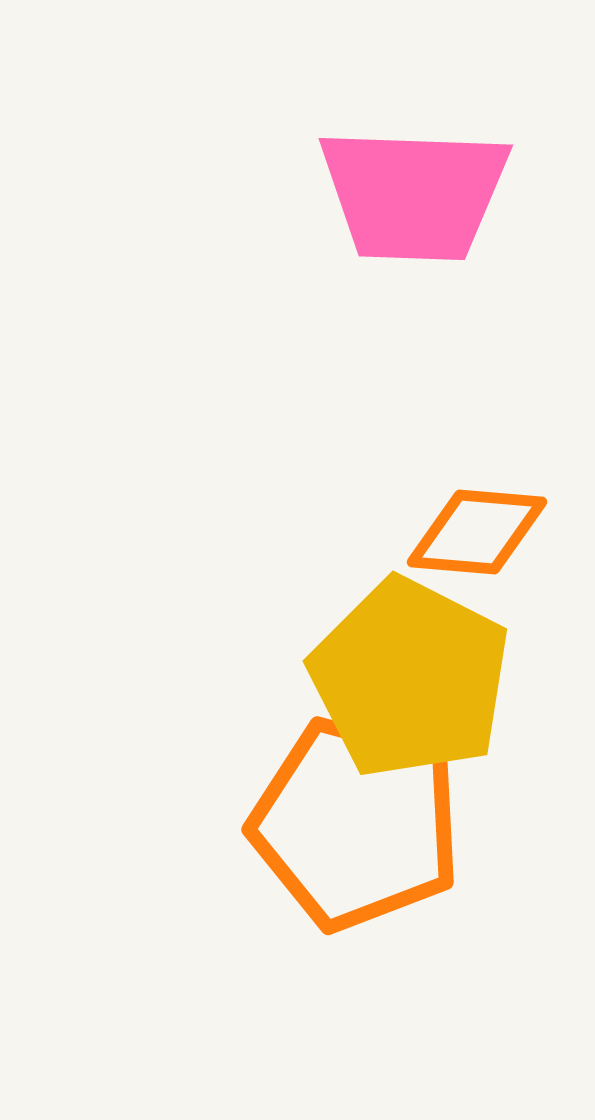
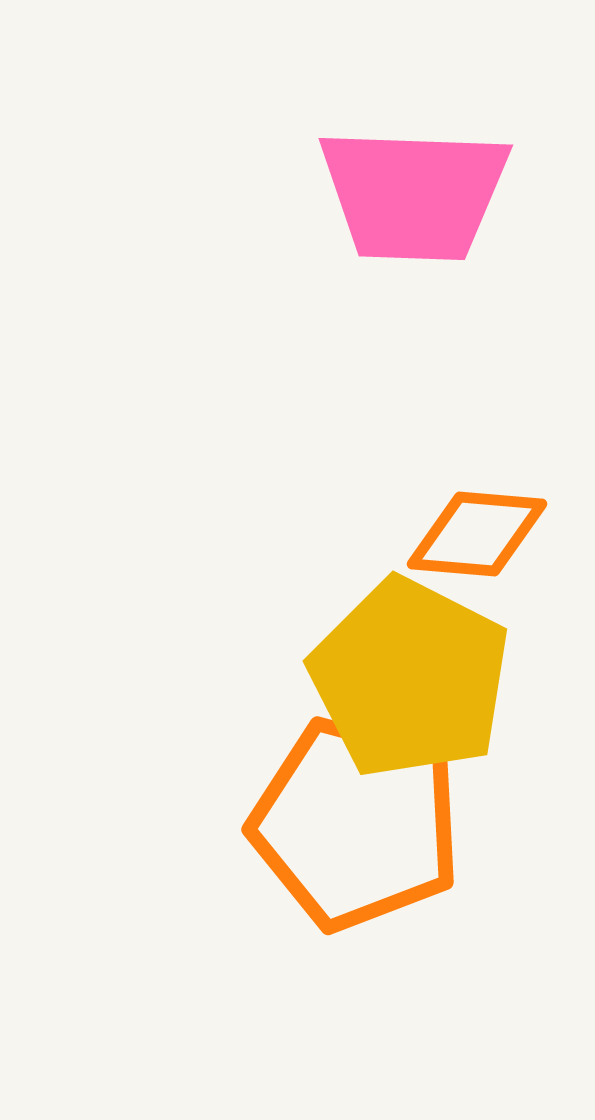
orange diamond: moved 2 px down
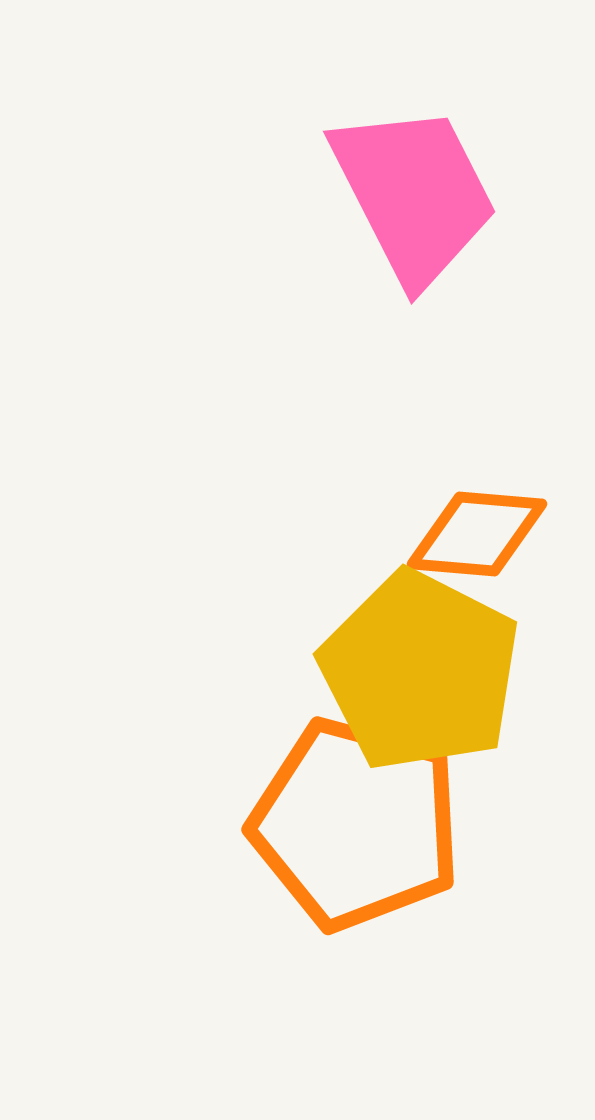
pink trapezoid: rotated 119 degrees counterclockwise
yellow pentagon: moved 10 px right, 7 px up
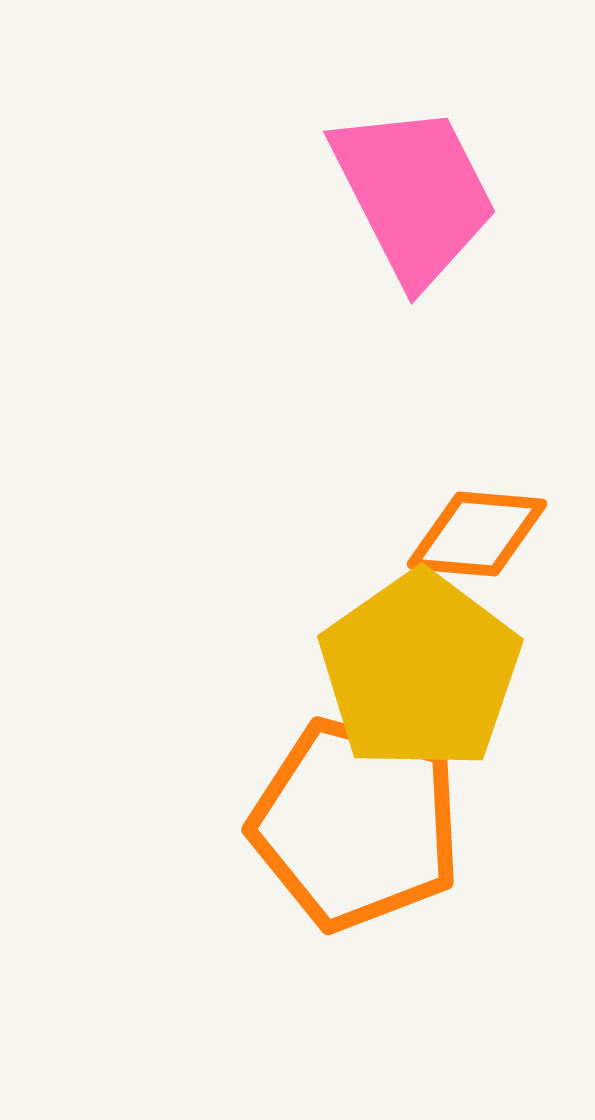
yellow pentagon: rotated 10 degrees clockwise
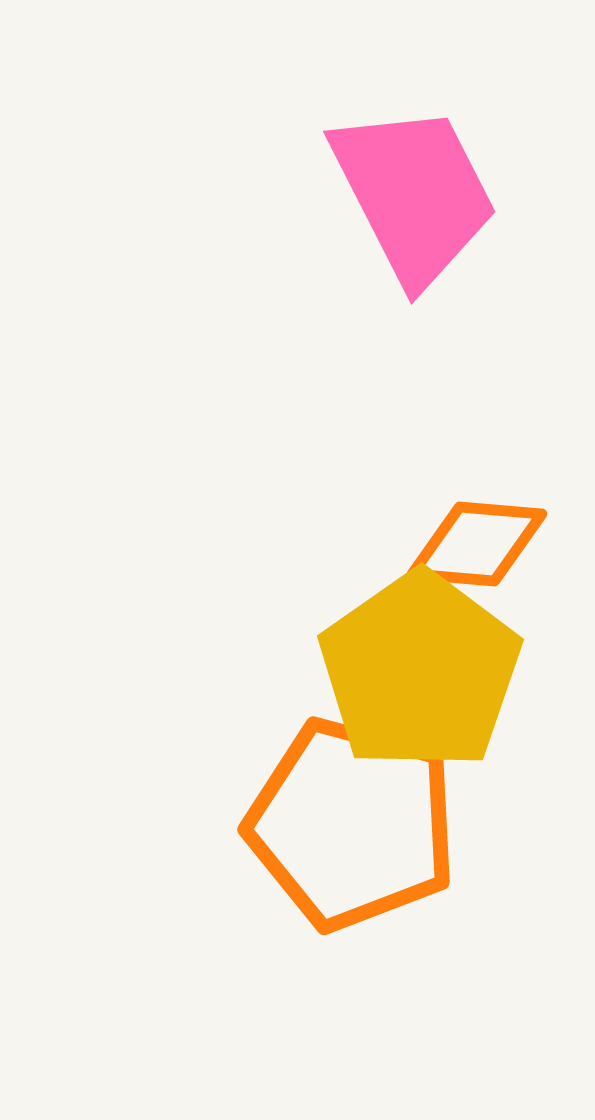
orange diamond: moved 10 px down
orange pentagon: moved 4 px left
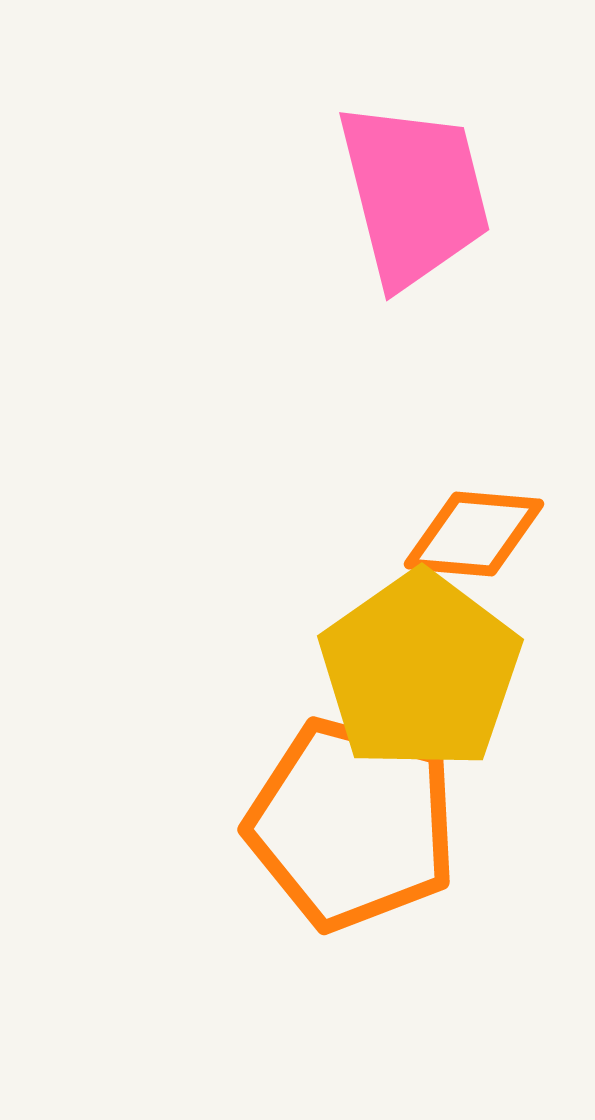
pink trapezoid: rotated 13 degrees clockwise
orange diamond: moved 3 px left, 10 px up
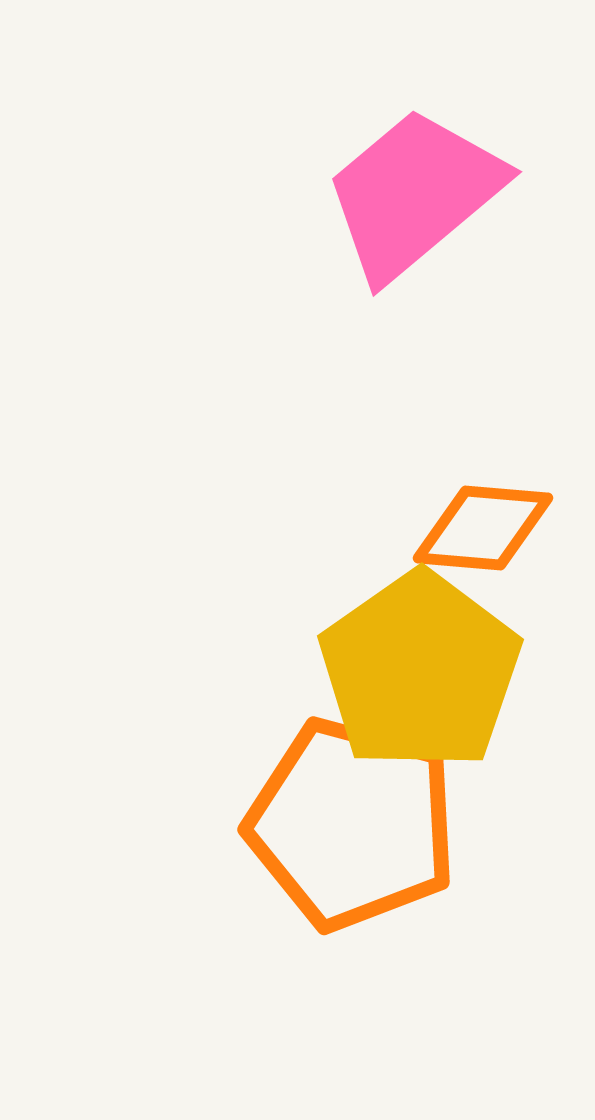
pink trapezoid: rotated 116 degrees counterclockwise
orange diamond: moved 9 px right, 6 px up
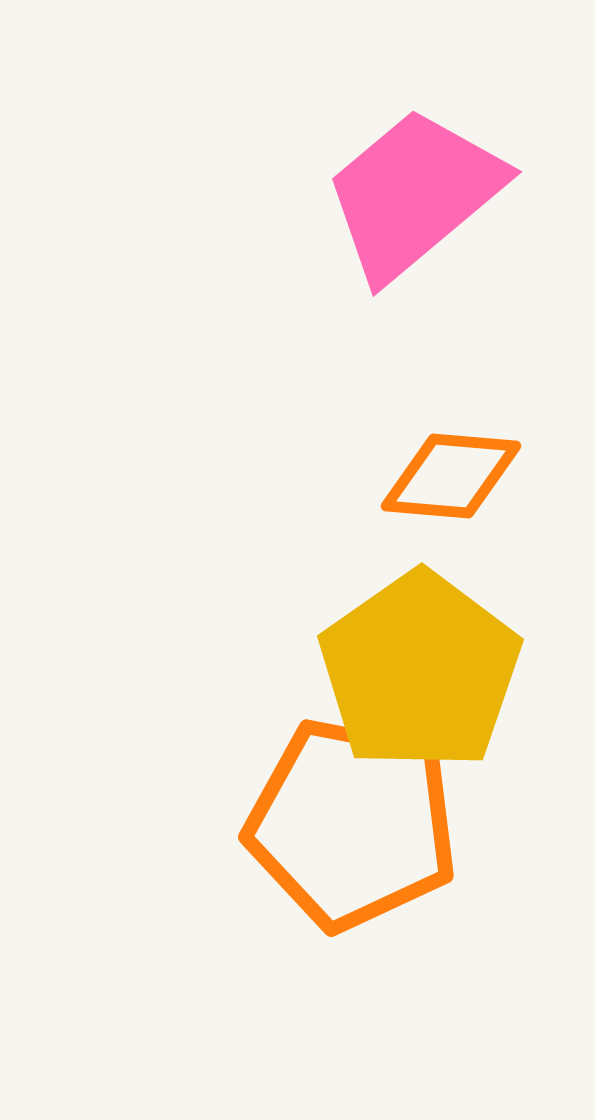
orange diamond: moved 32 px left, 52 px up
orange pentagon: rotated 4 degrees counterclockwise
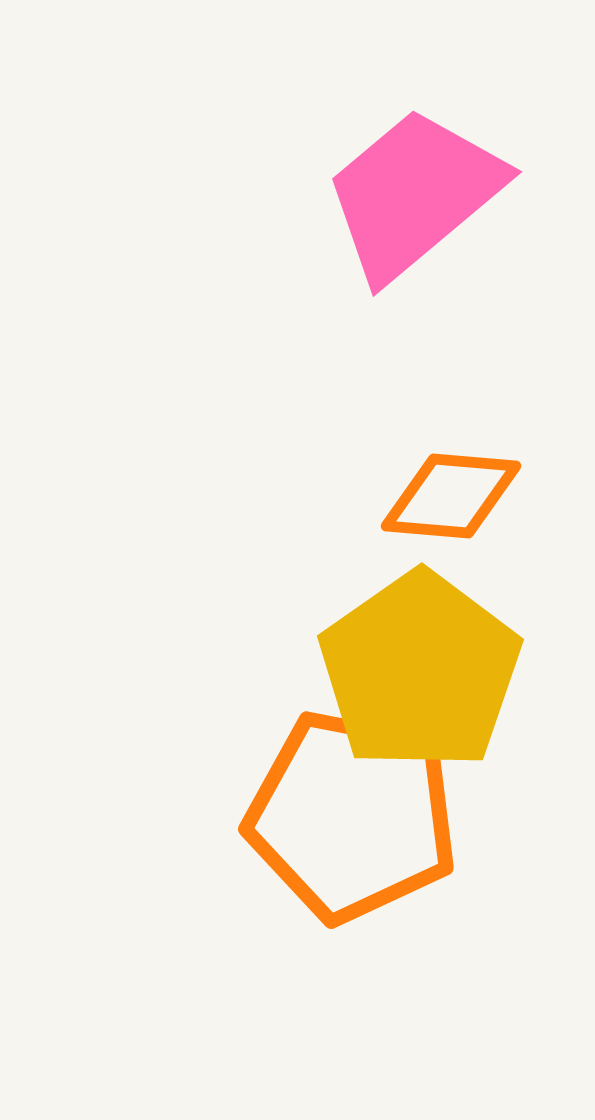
orange diamond: moved 20 px down
orange pentagon: moved 8 px up
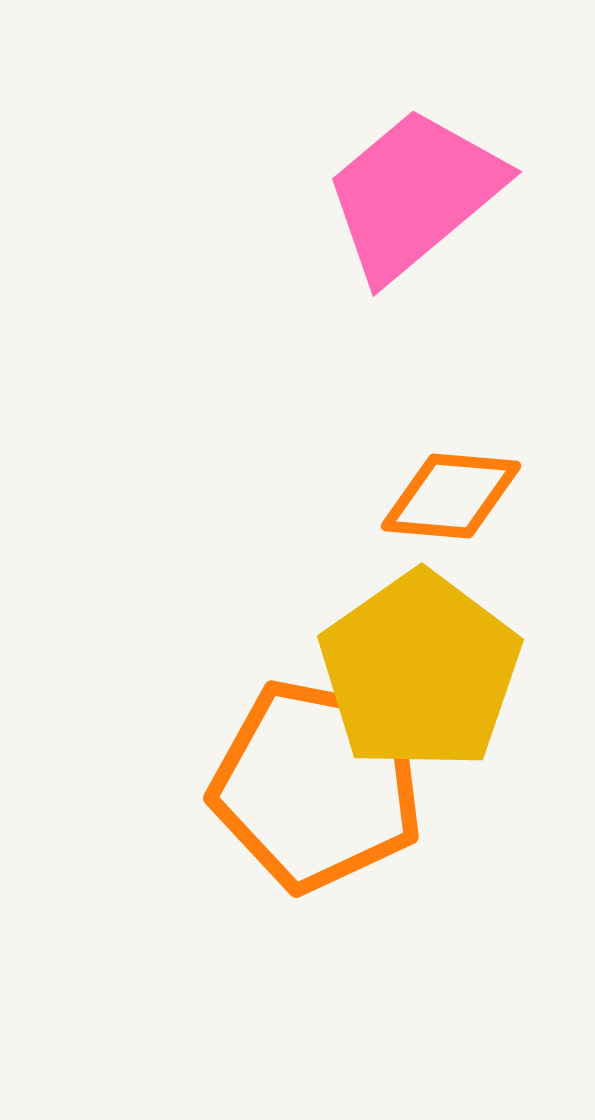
orange pentagon: moved 35 px left, 31 px up
